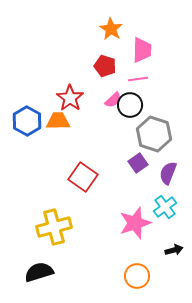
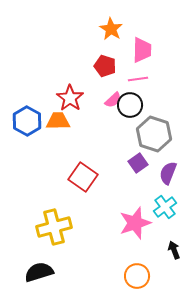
black arrow: rotated 96 degrees counterclockwise
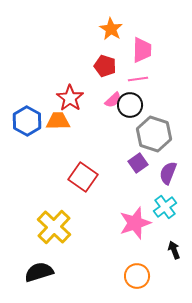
yellow cross: rotated 32 degrees counterclockwise
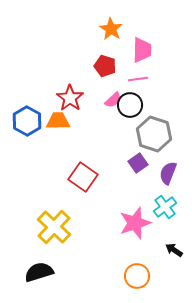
black arrow: rotated 36 degrees counterclockwise
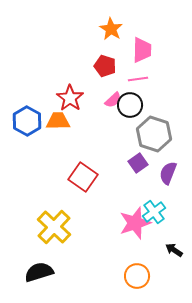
cyan cross: moved 11 px left, 5 px down
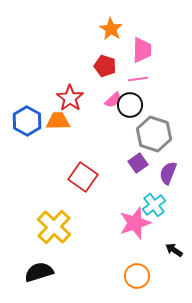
cyan cross: moved 7 px up
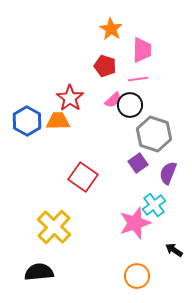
black semicircle: rotated 12 degrees clockwise
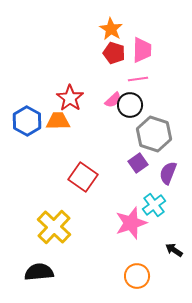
red pentagon: moved 9 px right, 13 px up
pink star: moved 4 px left
